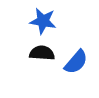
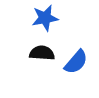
blue star: moved 2 px right, 3 px up; rotated 20 degrees counterclockwise
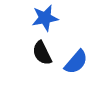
black semicircle: rotated 120 degrees counterclockwise
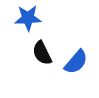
blue star: moved 17 px left; rotated 8 degrees clockwise
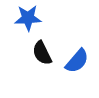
blue semicircle: moved 1 px right, 1 px up
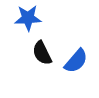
blue semicircle: moved 1 px left
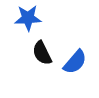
blue semicircle: moved 1 px left, 1 px down
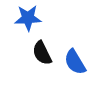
blue semicircle: rotated 108 degrees clockwise
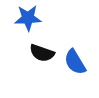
black semicircle: rotated 45 degrees counterclockwise
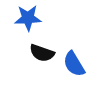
blue semicircle: moved 1 px left, 2 px down
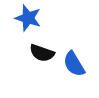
blue star: rotated 20 degrees clockwise
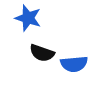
blue semicircle: rotated 64 degrees counterclockwise
